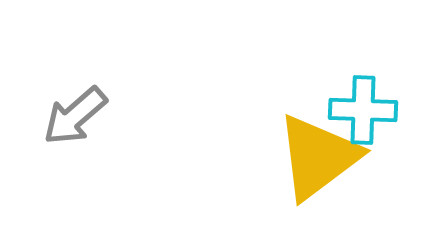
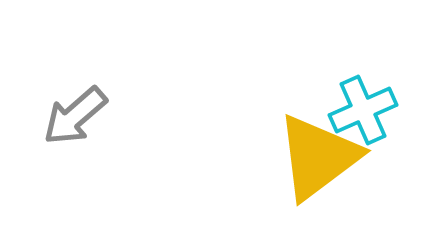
cyan cross: rotated 26 degrees counterclockwise
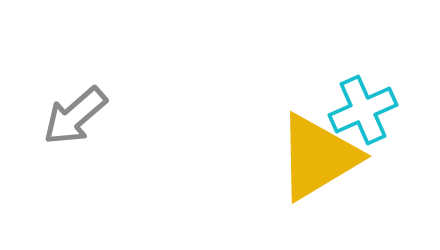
yellow triangle: rotated 6 degrees clockwise
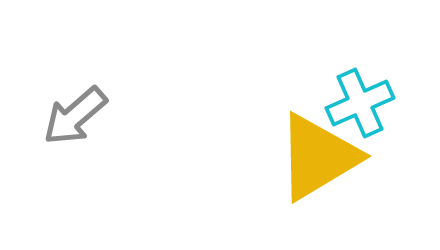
cyan cross: moved 3 px left, 7 px up
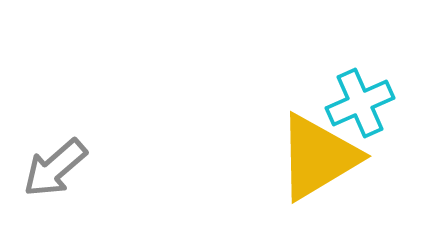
gray arrow: moved 20 px left, 52 px down
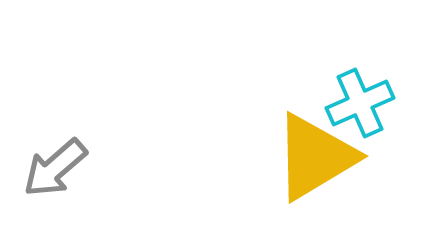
yellow triangle: moved 3 px left
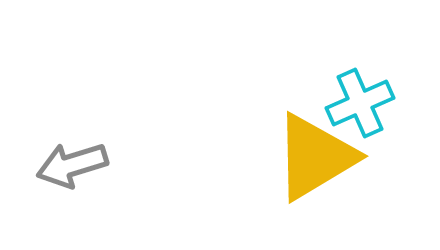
gray arrow: moved 17 px right, 3 px up; rotated 24 degrees clockwise
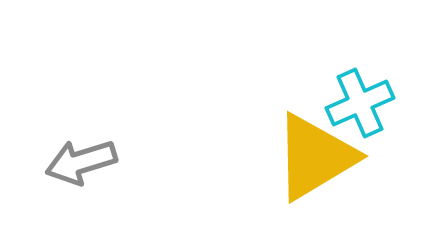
gray arrow: moved 9 px right, 3 px up
